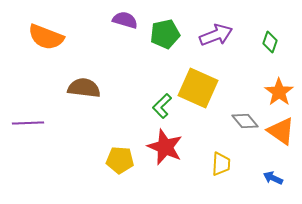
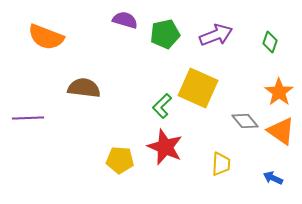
purple line: moved 5 px up
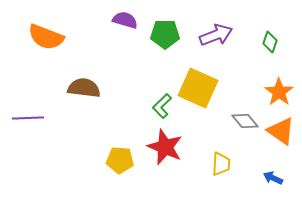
green pentagon: rotated 12 degrees clockwise
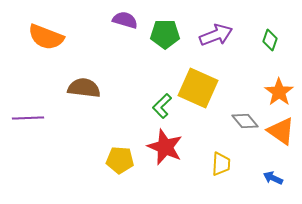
green diamond: moved 2 px up
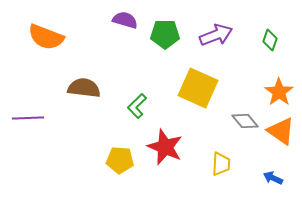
green L-shape: moved 25 px left
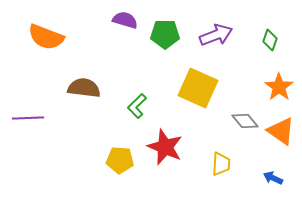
orange star: moved 5 px up
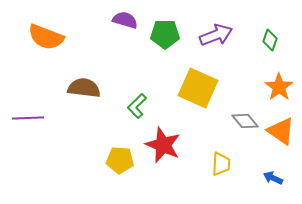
red star: moved 2 px left, 2 px up
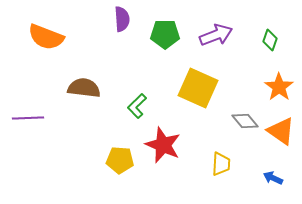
purple semicircle: moved 3 px left, 1 px up; rotated 70 degrees clockwise
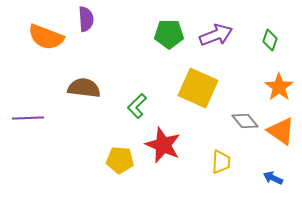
purple semicircle: moved 36 px left
green pentagon: moved 4 px right
yellow trapezoid: moved 2 px up
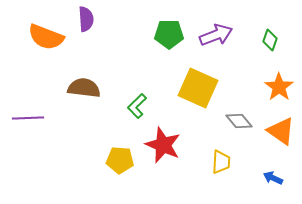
gray diamond: moved 6 px left
